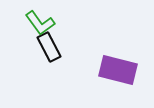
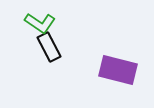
green L-shape: rotated 20 degrees counterclockwise
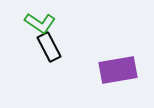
purple rectangle: rotated 24 degrees counterclockwise
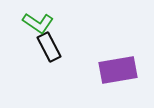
green L-shape: moved 2 px left
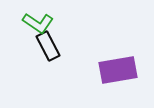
black rectangle: moved 1 px left, 1 px up
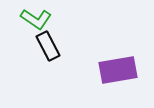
green L-shape: moved 2 px left, 4 px up
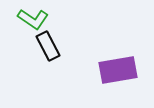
green L-shape: moved 3 px left
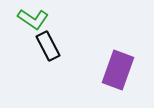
purple rectangle: rotated 60 degrees counterclockwise
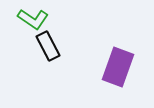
purple rectangle: moved 3 px up
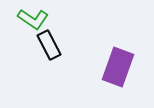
black rectangle: moved 1 px right, 1 px up
